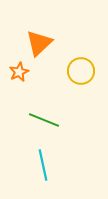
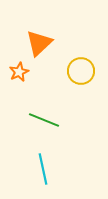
cyan line: moved 4 px down
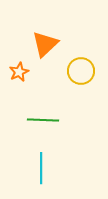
orange triangle: moved 6 px right, 1 px down
green line: moved 1 px left; rotated 20 degrees counterclockwise
cyan line: moved 2 px left, 1 px up; rotated 12 degrees clockwise
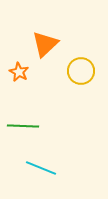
orange star: rotated 18 degrees counterclockwise
green line: moved 20 px left, 6 px down
cyan line: rotated 68 degrees counterclockwise
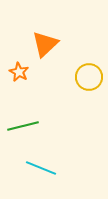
yellow circle: moved 8 px right, 6 px down
green line: rotated 16 degrees counterclockwise
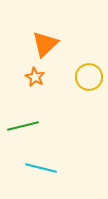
orange star: moved 16 px right, 5 px down
cyan line: rotated 8 degrees counterclockwise
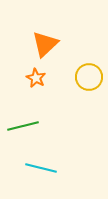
orange star: moved 1 px right, 1 px down
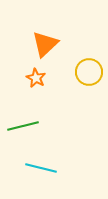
yellow circle: moved 5 px up
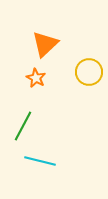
green line: rotated 48 degrees counterclockwise
cyan line: moved 1 px left, 7 px up
